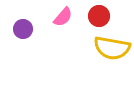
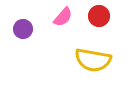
yellow semicircle: moved 19 px left, 12 px down
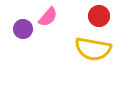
pink semicircle: moved 15 px left
yellow semicircle: moved 11 px up
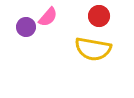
purple circle: moved 3 px right, 2 px up
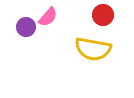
red circle: moved 4 px right, 1 px up
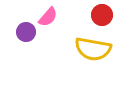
red circle: moved 1 px left
purple circle: moved 5 px down
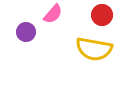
pink semicircle: moved 5 px right, 3 px up
yellow semicircle: moved 1 px right
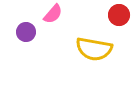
red circle: moved 17 px right
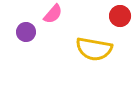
red circle: moved 1 px right, 1 px down
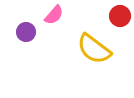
pink semicircle: moved 1 px right, 1 px down
yellow semicircle: rotated 27 degrees clockwise
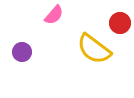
red circle: moved 7 px down
purple circle: moved 4 px left, 20 px down
